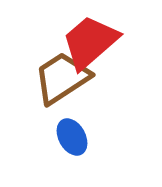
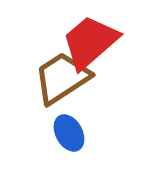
blue ellipse: moved 3 px left, 4 px up
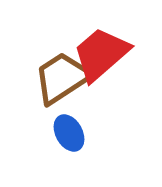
red trapezoid: moved 11 px right, 12 px down
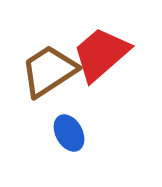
brown trapezoid: moved 13 px left, 7 px up
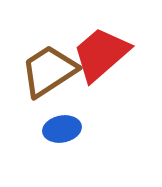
blue ellipse: moved 7 px left, 4 px up; rotated 72 degrees counterclockwise
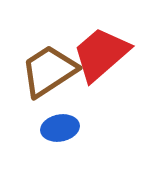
blue ellipse: moved 2 px left, 1 px up
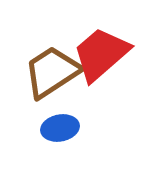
brown trapezoid: moved 3 px right, 1 px down
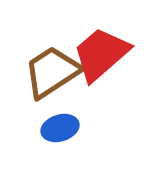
blue ellipse: rotated 6 degrees counterclockwise
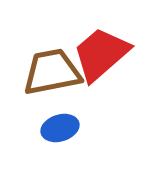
brown trapezoid: rotated 22 degrees clockwise
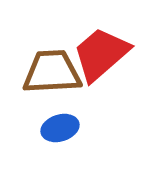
brown trapezoid: rotated 8 degrees clockwise
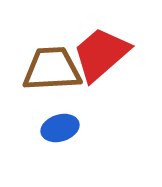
brown trapezoid: moved 3 px up
